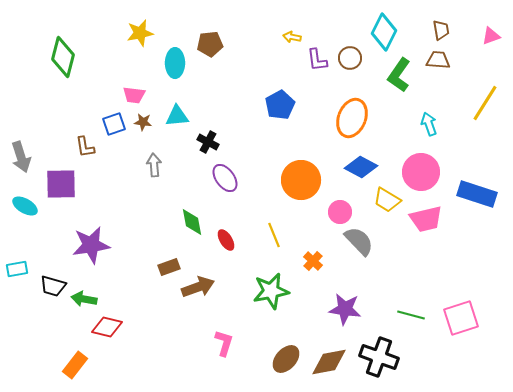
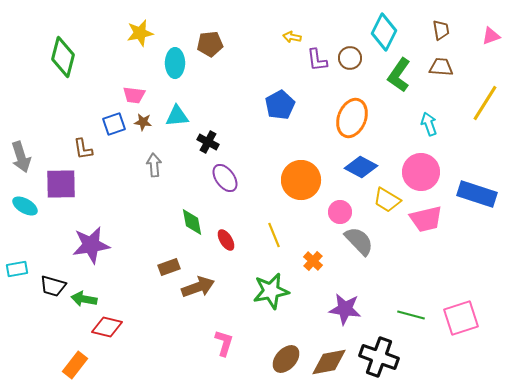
brown trapezoid at (438, 60): moved 3 px right, 7 px down
brown L-shape at (85, 147): moved 2 px left, 2 px down
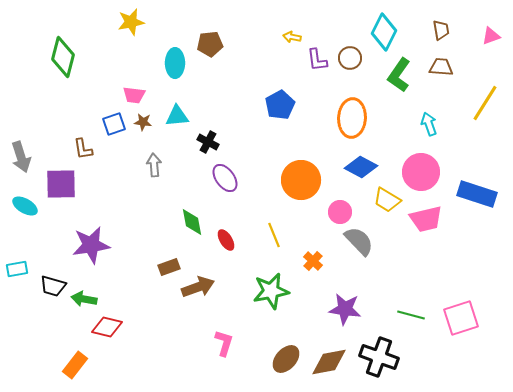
yellow star at (140, 33): moved 9 px left, 11 px up
orange ellipse at (352, 118): rotated 18 degrees counterclockwise
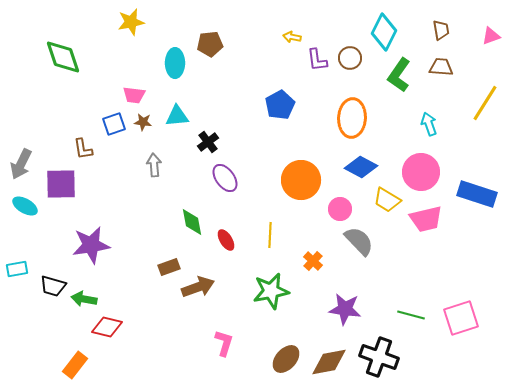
green diamond at (63, 57): rotated 33 degrees counterclockwise
black cross at (208, 142): rotated 25 degrees clockwise
gray arrow at (21, 157): moved 7 px down; rotated 44 degrees clockwise
pink circle at (340, 212): moved 3 px up
yellow line at (274, 235): moved 4 px left; rotated 25 degrees clockwise
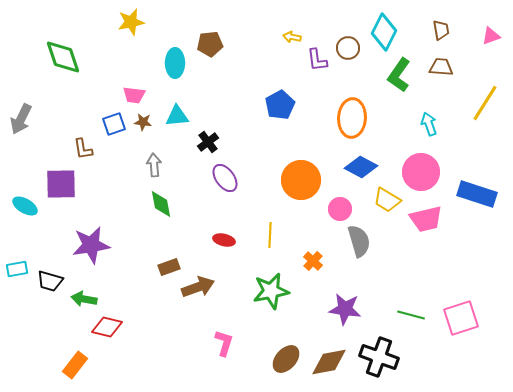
brown circle at (350, 58): moved 2 px left, 10 px up
gray arrow at (21, 164): moved 45 px up
green diamond at (192, 222): moved 31 px left, 18 px up
red ellipse at (226, 240): moved 2 px left; rotated 45 degrees counterclockwise
gray semicircle at (359, 241): rotated 28 degrees clockwise
black trapezoid at (53, 286): moved 3 px left, 5 px up
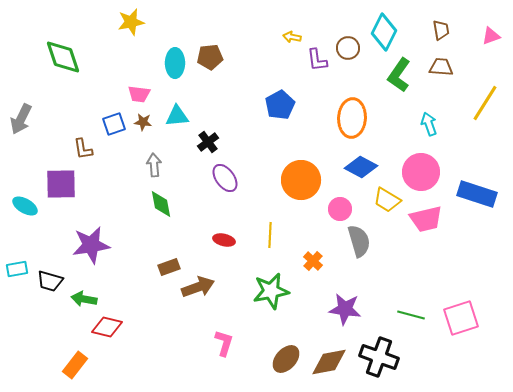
brown pentagon at (210, 44): moved 13 px down
pink trapezoid at (134, 95): moved 5 px right, 1 px up
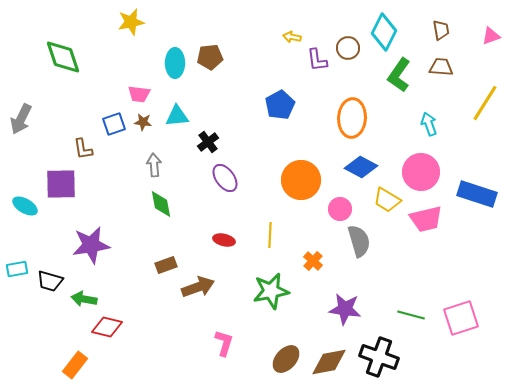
brown rectangle at (169, 267): moved 3 px left, 2 px up
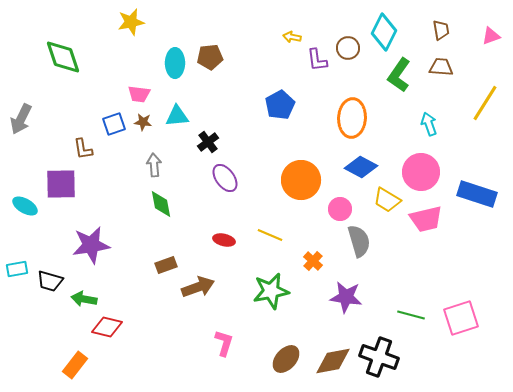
yellow line at (270, 235): rotated 70 degrees counterclockwise
purple star at (345, 309): moved 1 px right, 12 px up
brown diamond at (329, 362): moved 4 px right, 1 px up
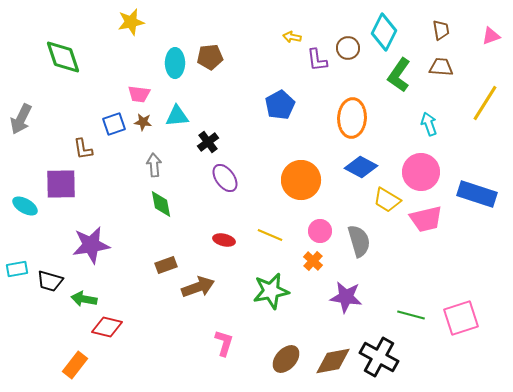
pink circle at (340, 209): moved 20 px left, 22 px down
black cross at (379, 357): rotated 9 degrees clockwise
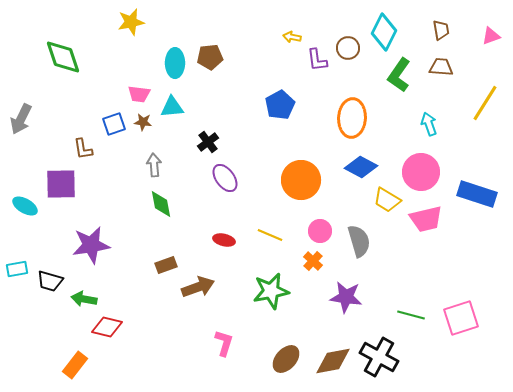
cyan triangle at (177, 116): moved 5 px left, 9 px up
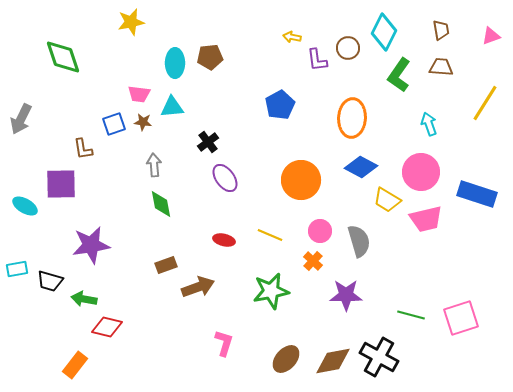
purple star at (346, 297): moved 2 px up; rotated 8 degrees counterclockwise
